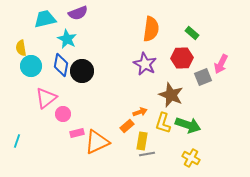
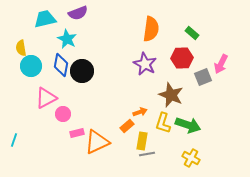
pink triangle: rotated 10 degrees clockwise
cyan line: moved 3 px left, 1 px up
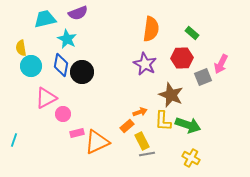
black circle: moved 1 px down
yellow L-shape: moved 2 px up; rotated 15 degrees counterclockwise
yellow rectangle: rotated 36 degrees counterclockwise
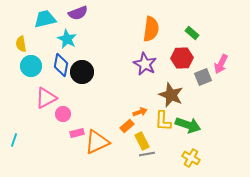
yellow semicircle: moved 4 px up
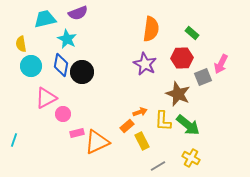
brown star: moved 7 px right, 1 px up
green arrow: rotated 20 degrees clockwise
gray line: moved 11 px right, 12 px down; rotated 21 degrees counterclockwise
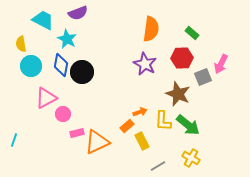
cyan trapezoid: moved 2 px left, 1 px down; rotated 40 degrees clockwise
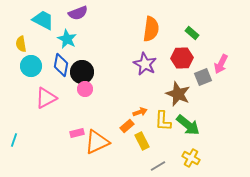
pink circle: moved 22 px right, 25 px up
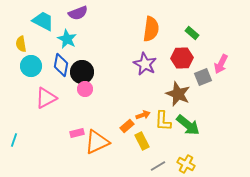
cyan trapezoid: moved 1 px down
orange arrow: moved 3 px right, 3 px down
yellow cross: moved 5 px left, 6 px down
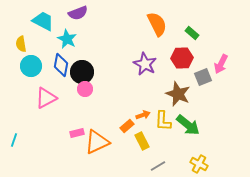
orange semicircle: moved 6 px right, 5 px up; rotated 35 degrees counterclockwise
yellow cross: moved 13 px right
